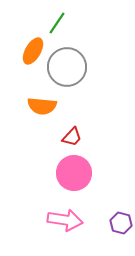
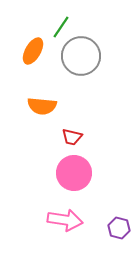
green line: moved 4 px right, 4 px down
gray circle: moved 14 px right, 11 px up
red trapezoid: rotated 60 degrees clockwise
purple hexagon: moved 2 px left, 5 px down
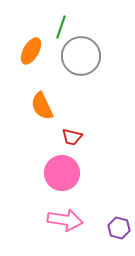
green line: rotated 15 degrees counterclockwise
orange ellipse: moved 2 px left
orange semicircle: rotated 60 degrees clockwise
pink circle: moved 12 px left
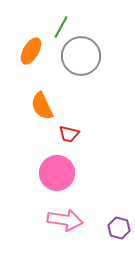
green line: rotated 10 degrees clockwise
red trapezoid: moved 3 px left, 3 px up
pink circle: moved 5 px left
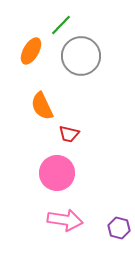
green line: moved 2 px up; rotated 15 degrees clockwise
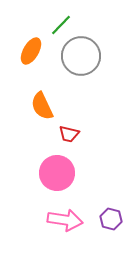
purple hexagon: moved 8 px left, 9 px up
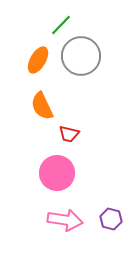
orange ellipse: moved 7 px right, 9 px down
